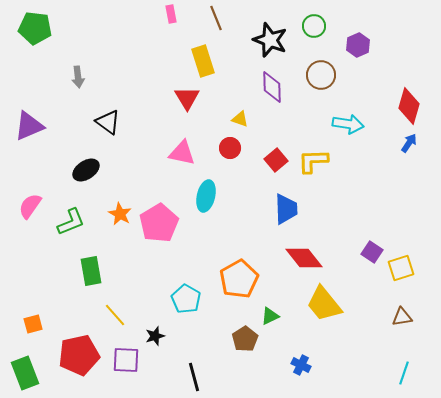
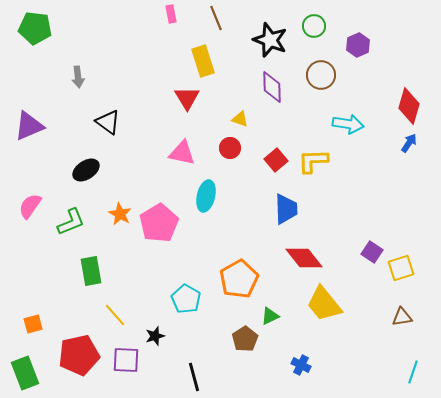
cyan line at (404, 373): moved 9 px right, 1 px up
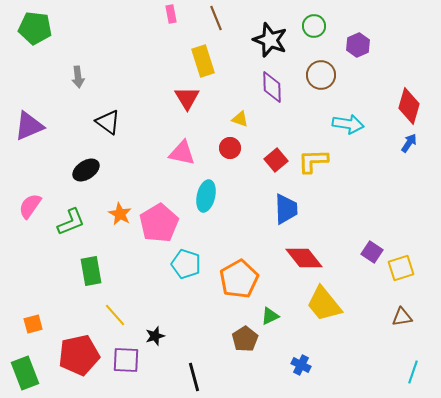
cyan pentagon at (186, 299): moved 35 px up; rotated 12 degrees counterclockwise
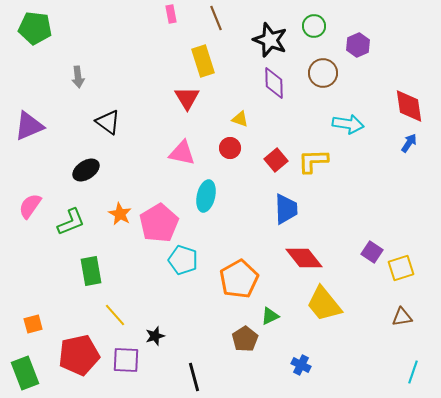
brown circle at (321, 75): moved 2 px right, 2 px up
purple diamond at (272, 87): moved 2 px right, 4 px up
red diamond at (409, 106): rotated 24 degrees counterclockwise
cyan pentagon at (186, 264): moved 3 px left, 4 px up
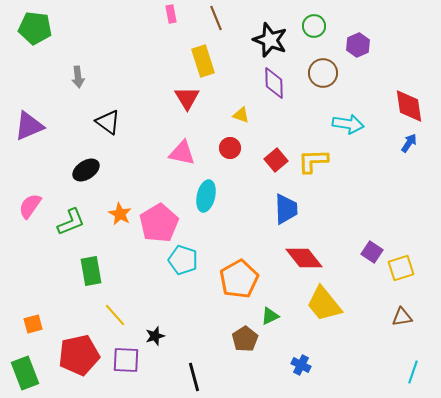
yellow triangle at (240, 119): moved 1 px right, 4 px up
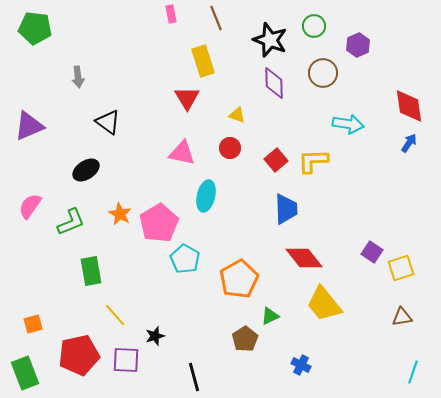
yellow triangle at (241, 115): moved 4 px left
cyan pentagon at (183, 260): moved 2 px right, 1 px up; rotated 12 degrees clockwise
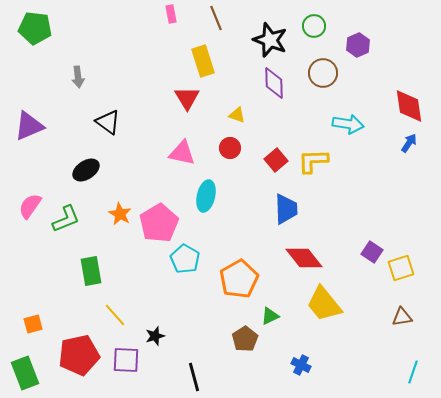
green L-shape at (71, 222): moved 5 px left, 3 px up
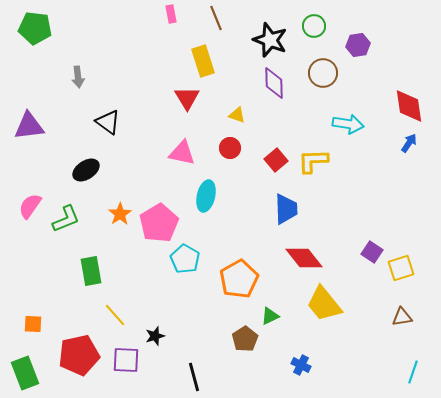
purple hexagon at (358, 45): rotated 15 degrees clockwise
purple triangle at (29, 126): rotated 16 degrees clockwise
orange star at (120, 214): rotated 10 degrees clockwise
orange square at (33, 324): rotated 18 degrees clockwise
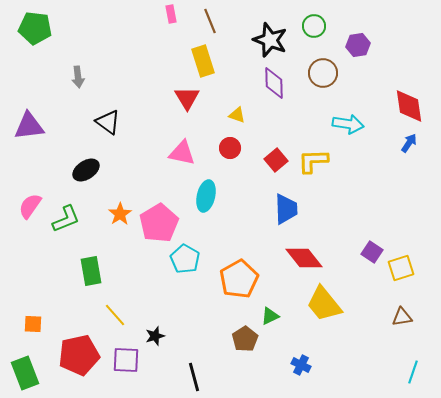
brown line at (216, 18): moved 6 px left, 3 px down
